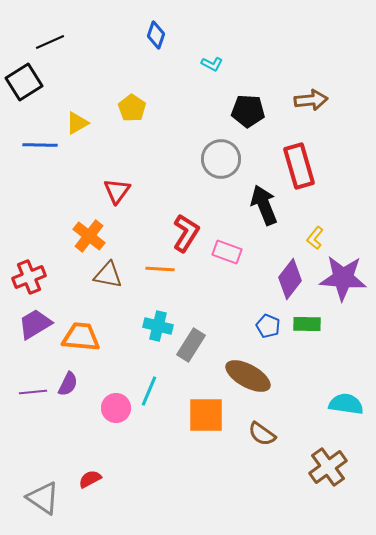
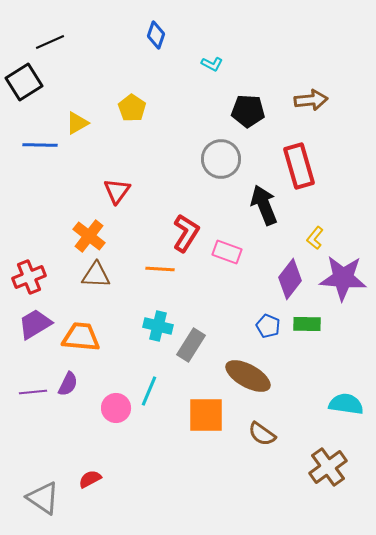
brown triangle: moved 12 px left; rotated 8 degrees counterclockwise
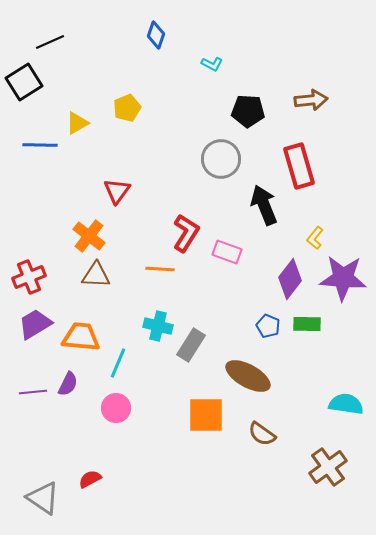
yellow pentagon: moved 5 px left; rotated 16 degrees clockwise
cyan line: moved 31 px left, 28 px up
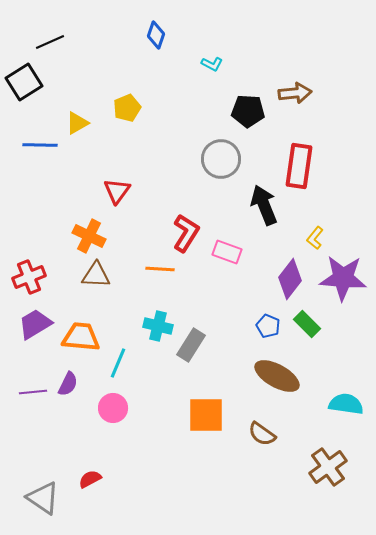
brown arrow: moved 16 px left, 7 px up
red rectangle: rotated 24 degrees clockwise
orange cross: rotated 12 degrees counterclockwise
green rectangle: rotated 44 degrees clockwise
brown ellipse: moved 29 px right
pink circle: moved 3 px left
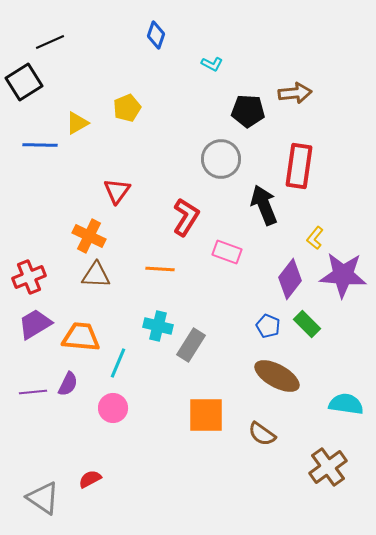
red L-shape: moved 16 px up
purple star: moved 3 px up
